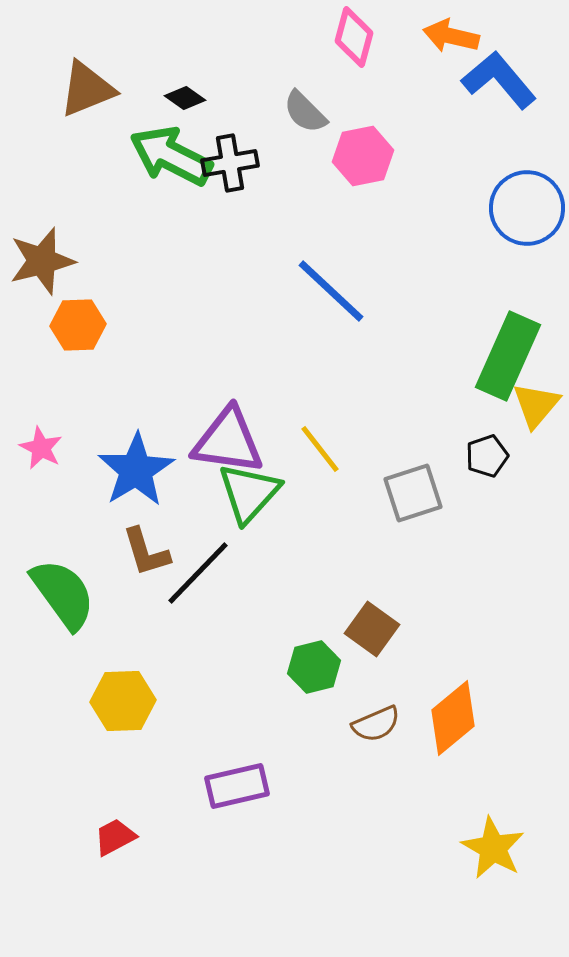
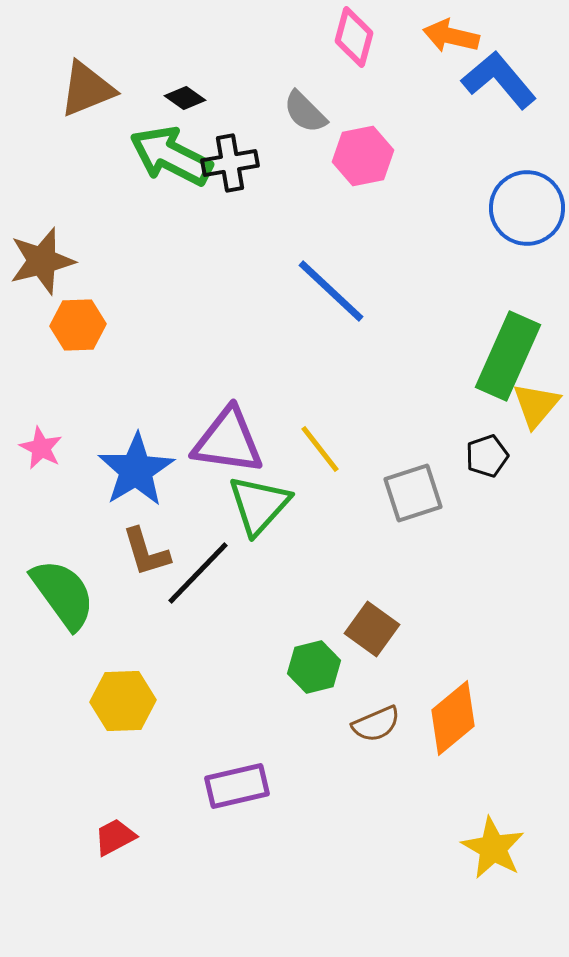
green triangle: moved 10 px right, 12 px down
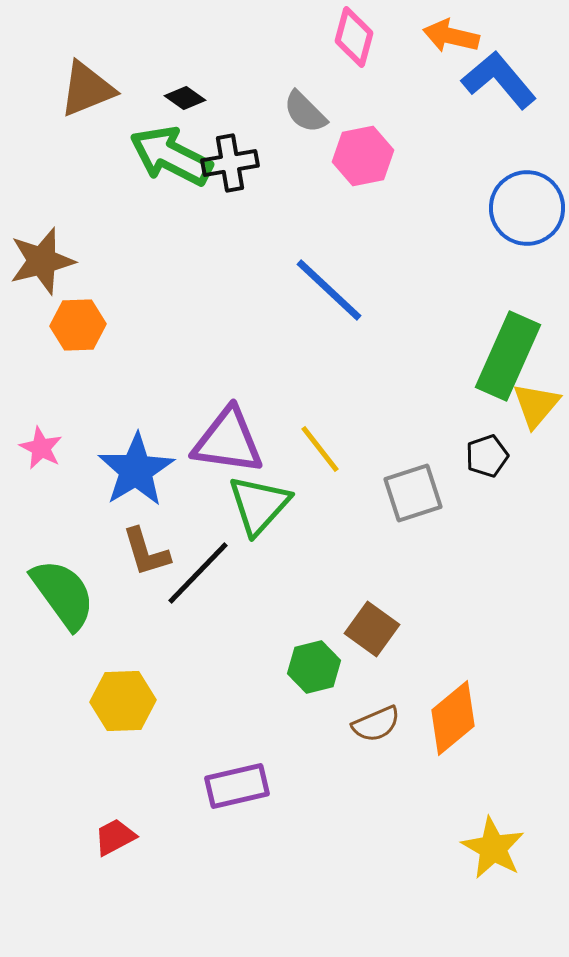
blue line: moved 2 px left, 1 px up
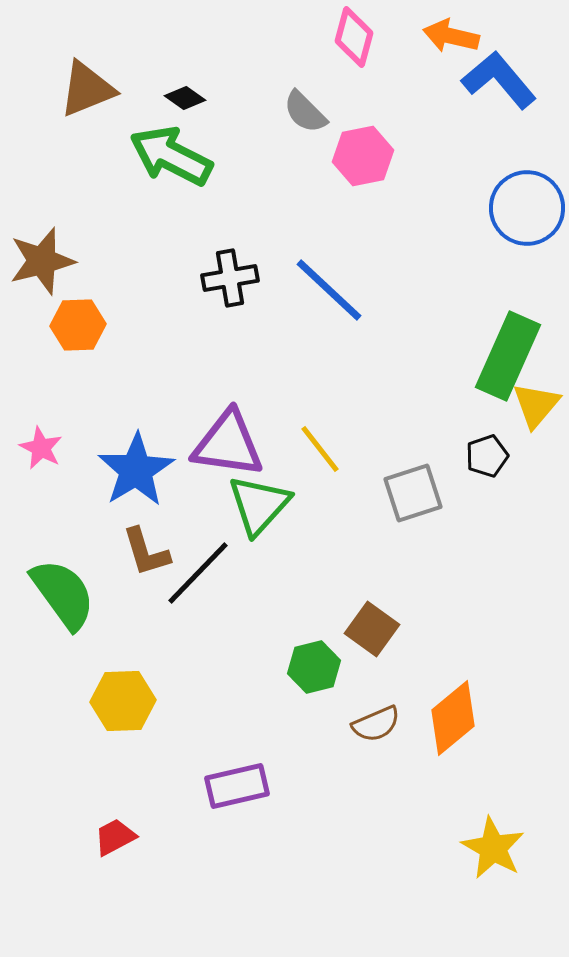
black cross: moved 115 px down
purple triangle: moved 3 px down
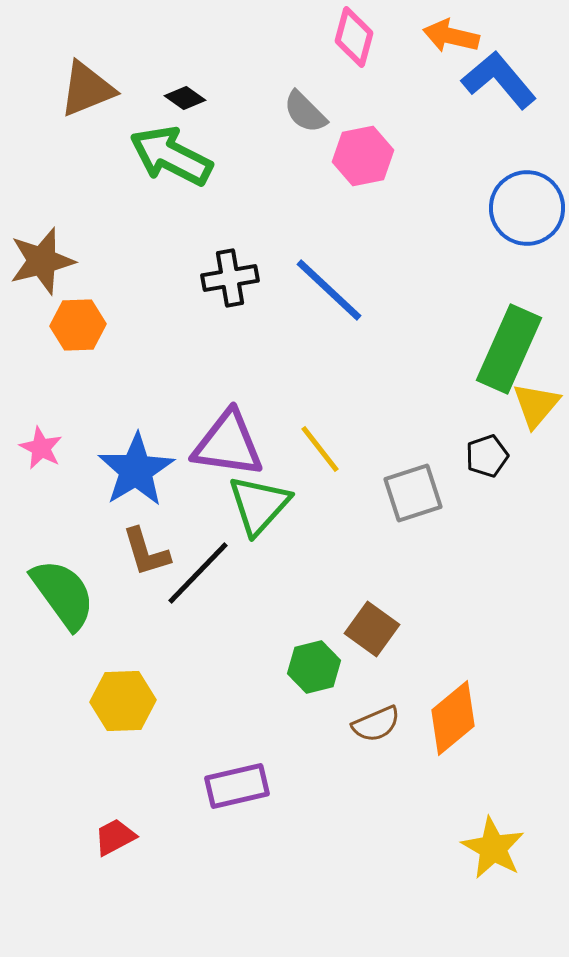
green rectangle: moved 1 px right, 7 px up
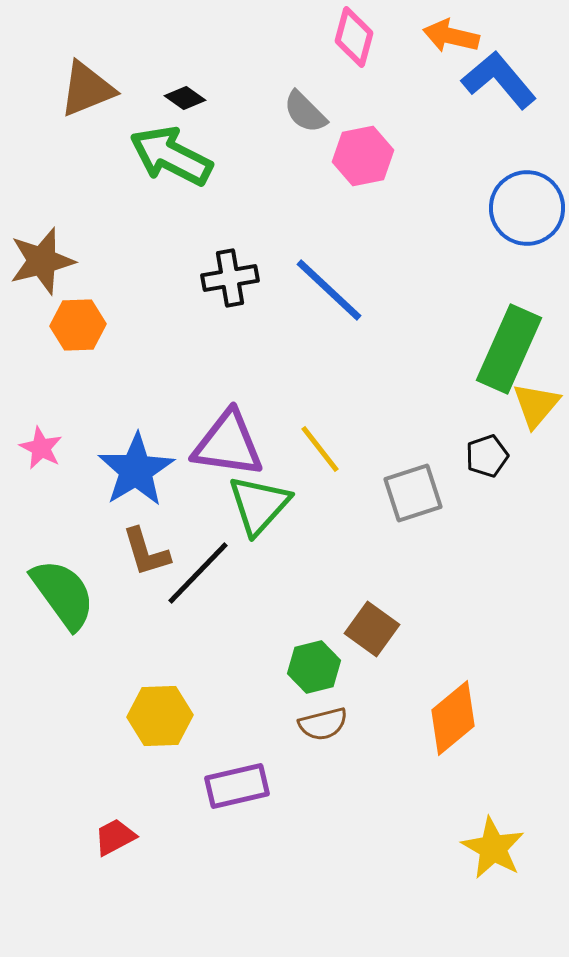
yellow hexagon: moved 37 px right, 15 px down
brown semicircle: moved 53 px left; rotated 9 degrees clockwise
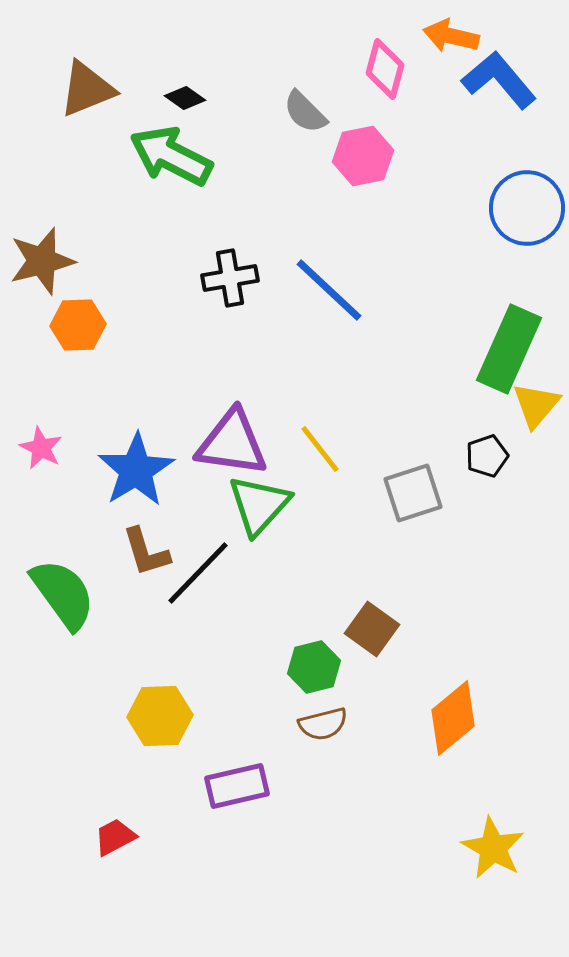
pink diamond: moved 31 px right, 32 px down
purple triangle: moved 4 px right, 1 px up
